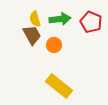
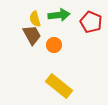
green arrow: moved 1 px left, 4 px up
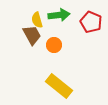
yellow semicircle: moved 2 px right, 1 px down
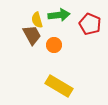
red pentagon: moved 1 px left, 2 px down
yellow rectangle: rotated 8 degrees counterclockwise
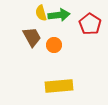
yellow semicircle: moved 4 px right, 7 px up
red pentagon: rotated 10 degrees clockwise
brown trapezoid: moved 2 px down
yellow rectangle: rotated 36 degrees counterclockwise
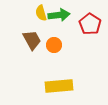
brown trapezoid: moved 3 px down
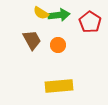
yellow semicircle: rotated 42 degrees counterclockwise
red pentagon: moved 2 px up
orange circle: moved 4 px right
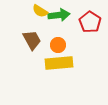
yellow semicircle: moved 1 px left, 2 px up
yellow rectangle: moved 23 px up
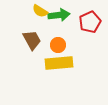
red pentagon: rotated 15 degrees clockwise
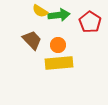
red pentagon: rotated 15 degrees counterclockwise
brown trapezoid: rotated 15 degrees counterclockwise
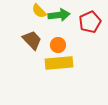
yellow semicircle: moved 1 px left; rotated 14 degrees clockwise
red pentagon: rotated 15 degrees clockwise
